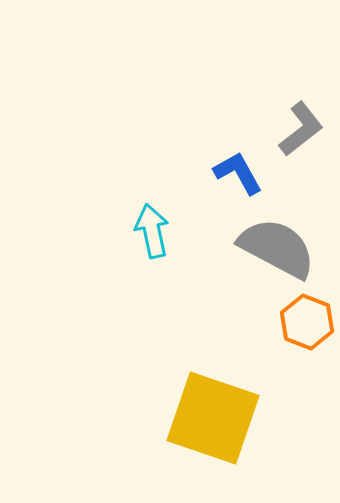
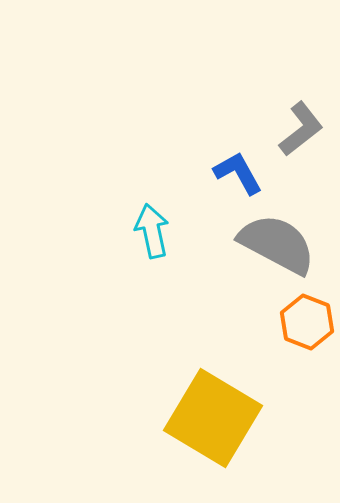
gray semicircle: moved 4 px up
yellow square: rotated 12 degrees clockwise
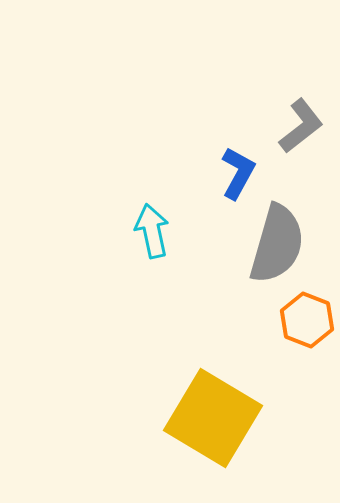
gray L-shape: moved 3 px up
blue L-shape: rotated 58 degrees clockwise
gray semicircle: rotated 78 degrees clockwise
orange hexagon: moved 2 px up
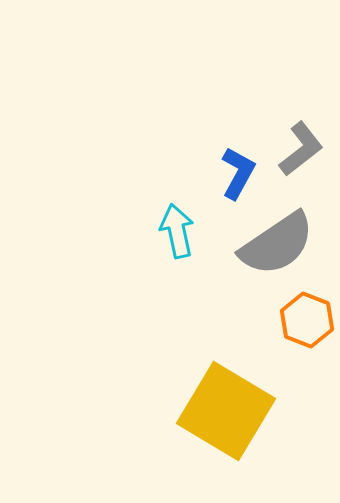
gray L-shape: moved 23 px down
cyan arrow: moved 25 px right
gray semicircle: rotated 40 degrees clockwise
yellow square: moved 13 px right, 7 px up
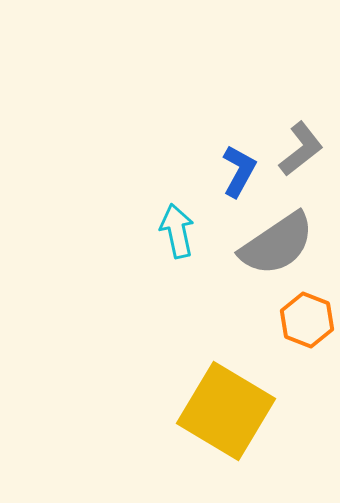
blue L-shape: moved 1 px right, 2 px up
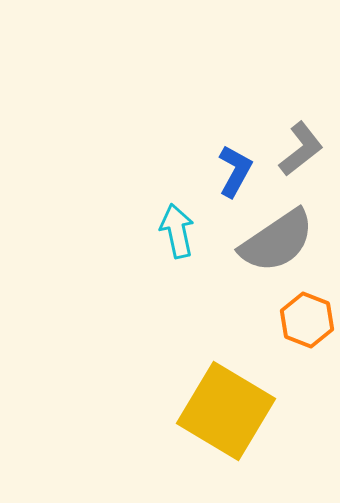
blue L-shape: moved 4 px left
gray semicircle: moved 3 px up
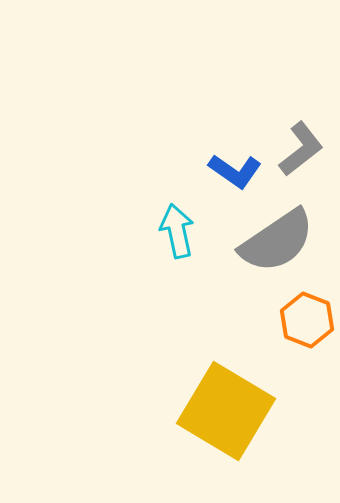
blue L-shape: rotated 96 degrees clockwise
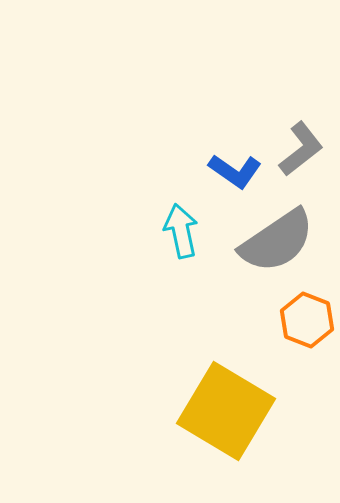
cyan arrow: moved 4 px right
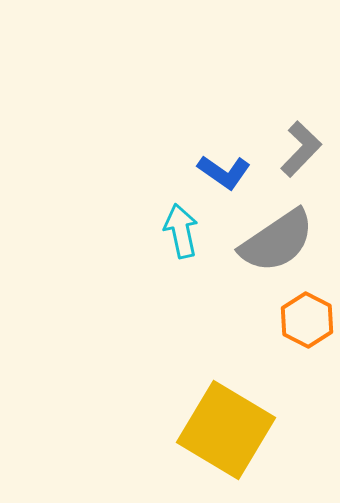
gray L-shape: rotated 8 degrees counterclockwise
blue L-shape: moved 11 px left, 1 px down
orange hexagon: rotated 6 degrees clockwise
yellow square: moved 19 px down
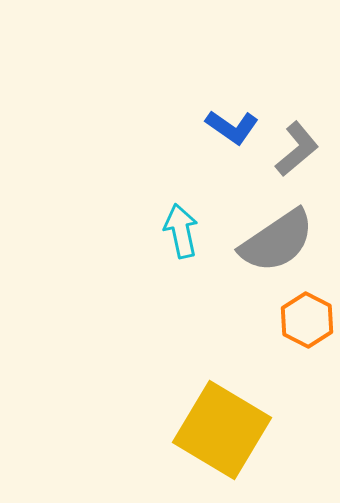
gray L-shape: moved 4 px left; rotated 6 degrees clockwise
blue L-shape: moved 8 px right, 45 px up
yellow square: moved 4 px left
